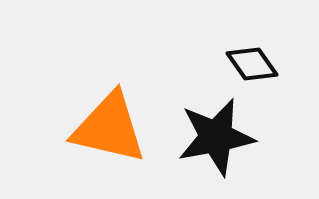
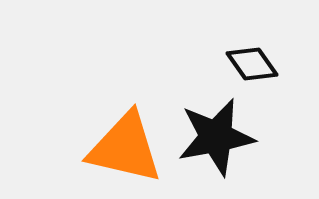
orange triangle: moved 16 px right, 20 px down
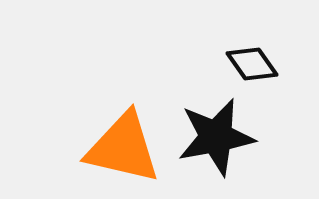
orange triangle: moved 2 px left
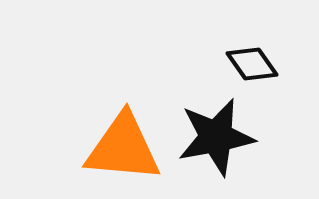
orange triangle: rotated 8 degrees counterclockwise
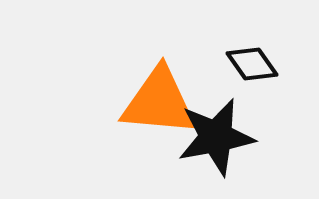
orange triangle: moved 36 px right, 46 px up
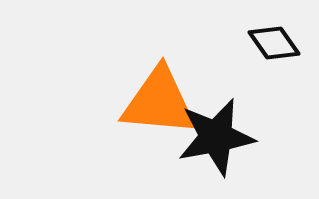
black diamond: moved 22 px right, 21 px up
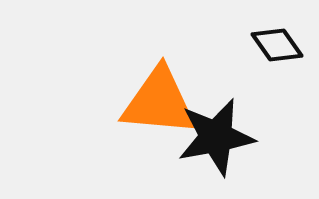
black diamond: moved 3 px right, 2 px down
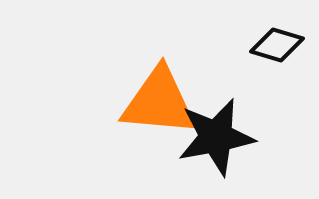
black diamond: rotated 38 degrees counterclockwise
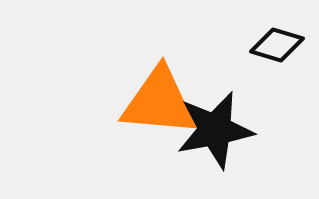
black star: moved 1 px left, 7 px up
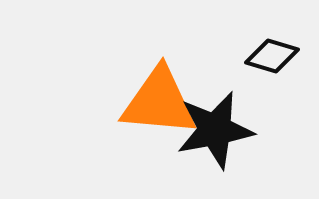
black diamond: moved 5 px left, 11 px down
